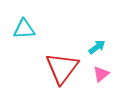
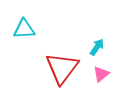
cyan arrow: rotated 18 degrees counterclockwise
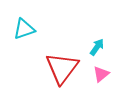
cyan triangle: rotated 15 degrees counterclockwise
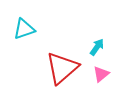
red triangle: rotated 12 degrees clockwise
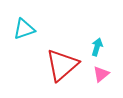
cyan arrow: rotated 18 degrees counterclockwise
red triangle: moved 3 px up
